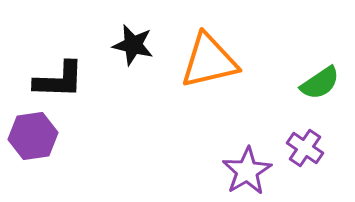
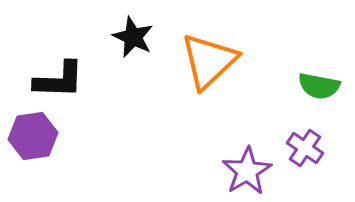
black star: moved 8 px up; rotated 12 degrees clockwise
orange triangle: rotated 30 degrees counterclockwise
green semicircle: moved 1 px left, 3 px down; rotated 45 degrees clockwise
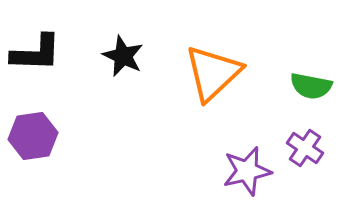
black star: moved 10 px left, 19 px down
orange triangle: moved 4 px right, 12 px down
black L-shape: moved 23 px left, 27 px up
green semicircle: moved 8 px left
purple star: rotated 18 degrees clockwise
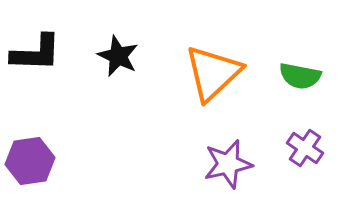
black star: moved 5 px left
green semicircle: moved 11 px left, 10 px up
purple hexagon: moved 3 px left, 25 px down
purple star: moved 19 px left, 7 px up
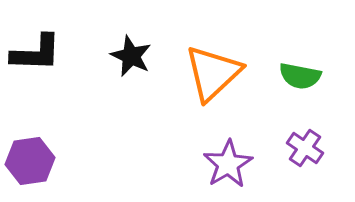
black star: moved 13 px right
purple star: rotated 18 degrees counterclockwise
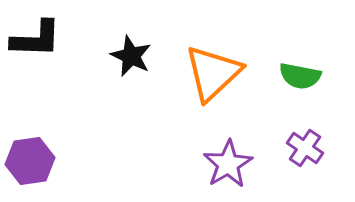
black L-shape: moved 14 px up
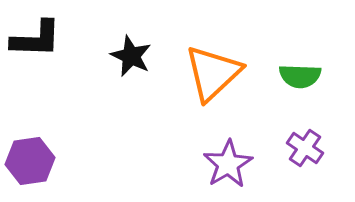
green semicircle: rotated 9 degrees counterclockwise
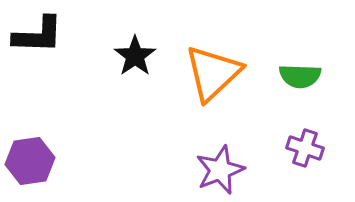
black L-shape: moved 2 px right, 4 px up
black star: moved 4 px right; rotated 12 degrees clockwise
purple cross: rotated 15 degrees counterclockwise
purple star: moved 8 px left, 6 px down; rotated 9 degrees clockwise
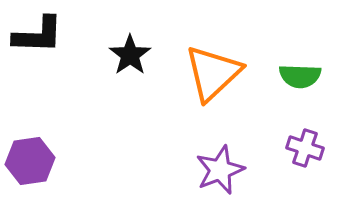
black star: moved 5 px left, 1 px up
